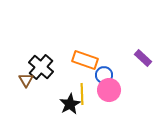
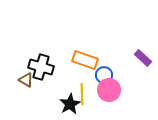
black cross: rotated 25 degrees counterclockwise
brown triangle: rotated 28 degrees counterclockwise
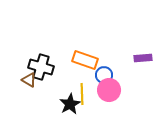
purple rectangle: rotated 48 degrees counterclockwise
brown triangle: moved 3 px right
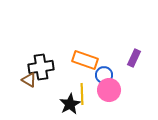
purple rectangle: moved 9 px left; rotated 60 degrees counterclockwise
black cross: rotated 25 degrees counterclockwise
